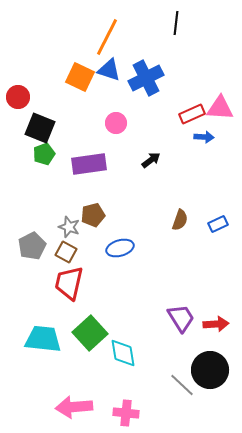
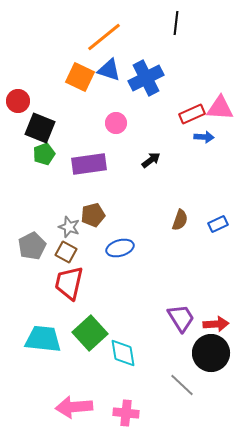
orange line: moved 3 px left; rotated 24 degrees clockwise
red circle: moved 4 px down
black circle: moved 1 px right, 17 px up
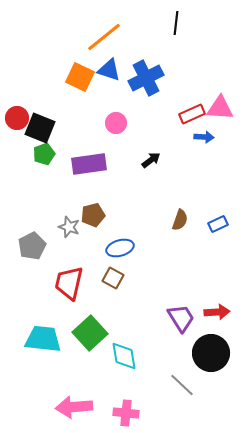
red circle: moved 1 px left, 17 px down
brown square: moved 47 px right, 26 px down
red arrow: moved 1 px right, 12 px up
cyan diamond: moved 1 px right, 3 px down
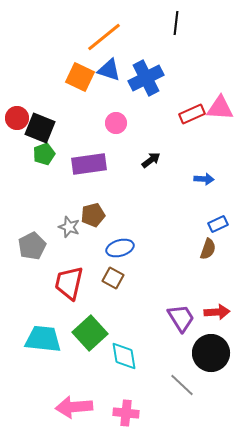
blue arrow: moved 42 px down
brown semicircle: moved 28 px right, 29 px down
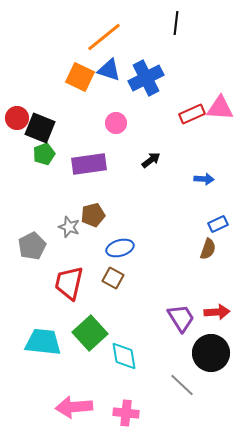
cyan trapezoid: moved 3 px down
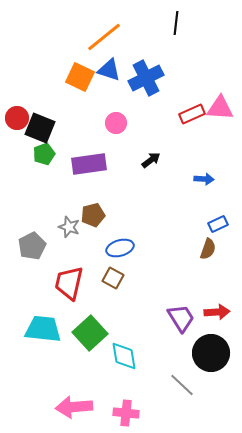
cyan trapezoid: moved 13 px up
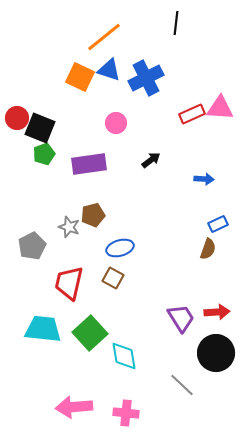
black circle: moved 5 px right
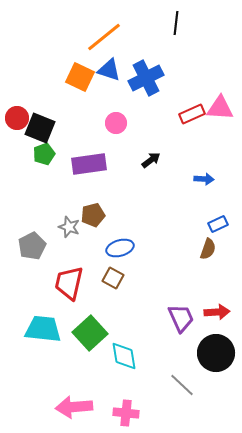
purple trapezoid: rotated 8 degrees clockwise
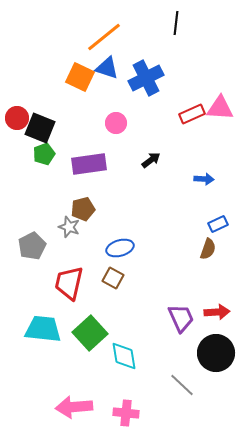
blue triangle: moved 2 px left, 2 px up
brown pentagon: moved 10 px left, 6 px up
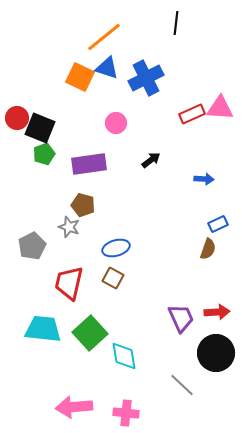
brown pentagon: moved 4 px up; rotated 30 degrees clockwise
blue ellipse: moved 4 px left
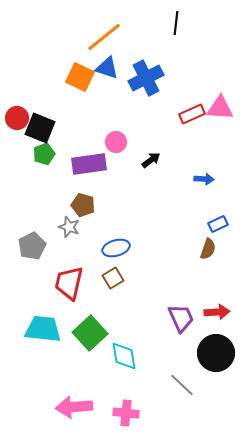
pink circle: moved 19 px down
brown square: rotated 30 degrees clockwise
